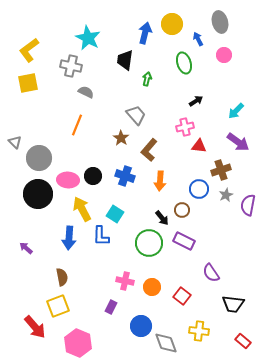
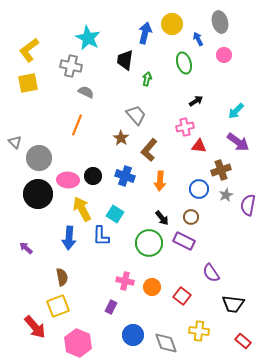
brown circle at (182, 210): moved 9 px right, 7 px down
blue circle at (141, 326): moved 8 px left, 9 px down
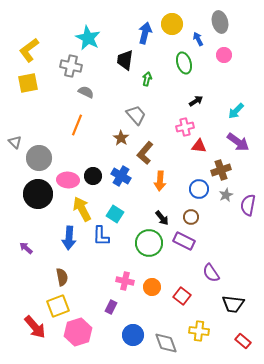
brown L-shape at (149, 150): moved 4 px left, 3 px down
blue cross at (125, 176): moved 4 px left; rotated 12 degrees clockwise
pink hexagon at (78, 343): moved 11 px up; rotated 20 degrees clockwise
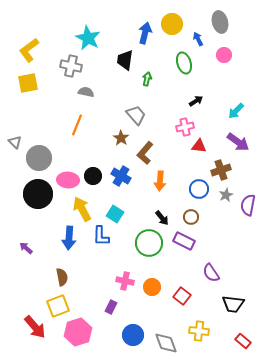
gray semicircle at (86, 92): rotated 14 degrees counterclockwise
